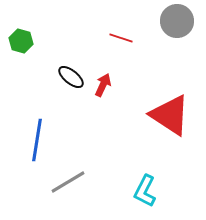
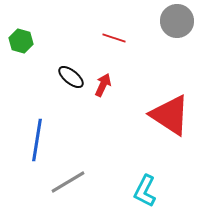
red line: moved 7 px left
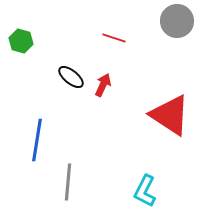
gray line: rotated 54 degrees counterclockwise
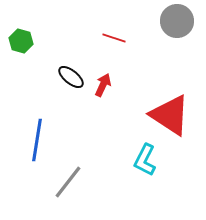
gray line: rotated 33 degrees clockwise
cyan L-shape: moved 31 px up
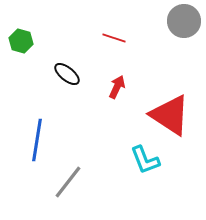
gray circle: moved 7 px right
black ellipse: moved 4 px left, 3 px up
red arrow: moved 14 px right, 2 px down
cyan L-shape: rotated 48 degrees counterclockwise
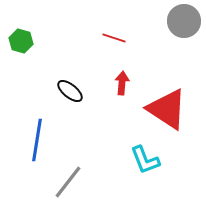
black ellipse: moved 3 px right, 17 px down
red arrow: moved 5 px right, 4 px up; rotated 20 degrees counterclockwise
red triangle: moved 3 px left, 6 px up
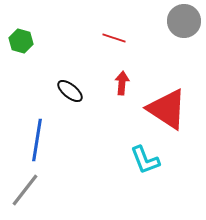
gray line: moved 43 px left, 8 px down
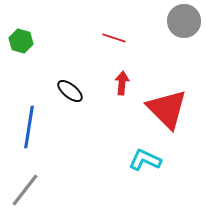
red triangle: rotated 12 degrees clockwise
blue line: moved 8 px left, 13 px up
cyan L-shape: rotated 136 degrees clockwise
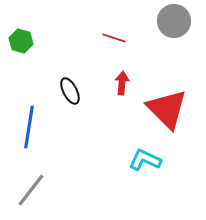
gray circle: moved 10 px left
black ellipse: rotated 24 degrees clockwise
gray line: moved 6 px right
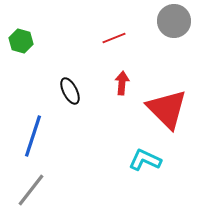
red line: rotated 40 degrees counterclockwise
blue line: moved 4 px right, 9 px down; rotated 9 degrees clockwise
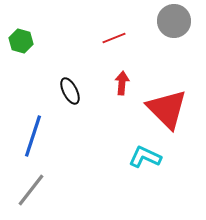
cyan L-shape: moved 3 px up
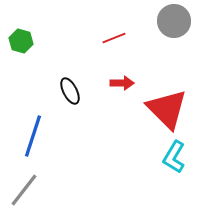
red arrow: rotated 85 degrees clockwise
cyan L-shape: moved 29 px right; rotated 84 degrees counterclockwise
gray line: moved 7 px left
